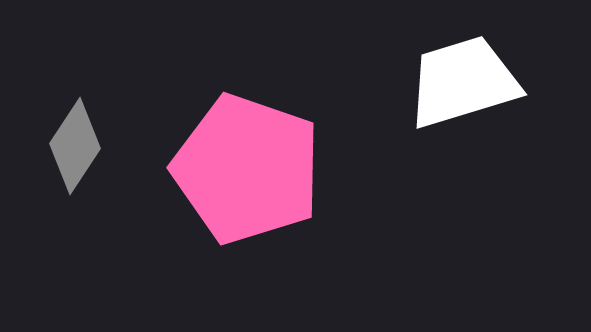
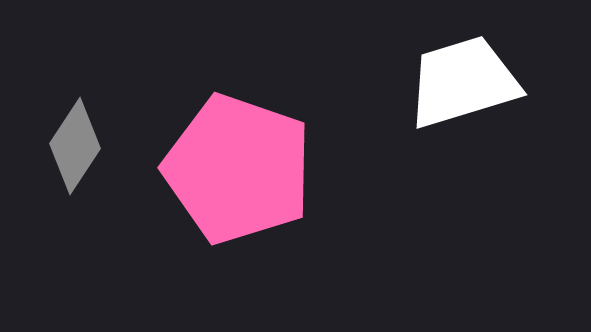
pink pentagon: moved 9 px left
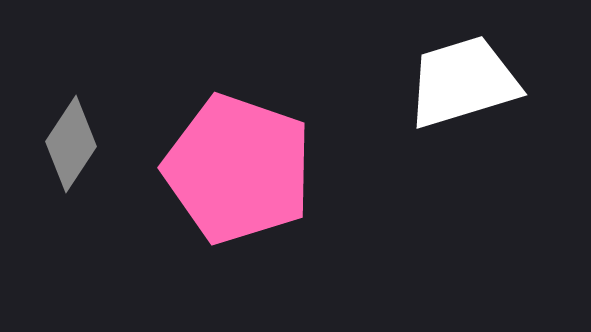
gray diamond: moved 4 px left, 2 px up
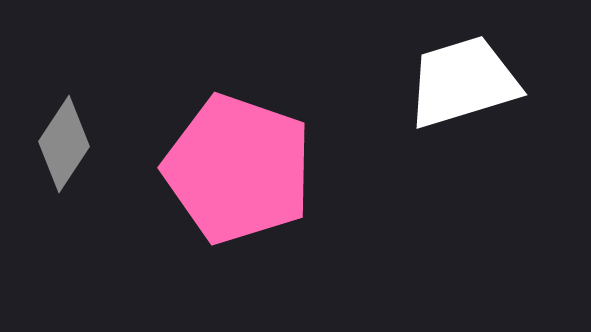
gray diamond: moved 7 px left
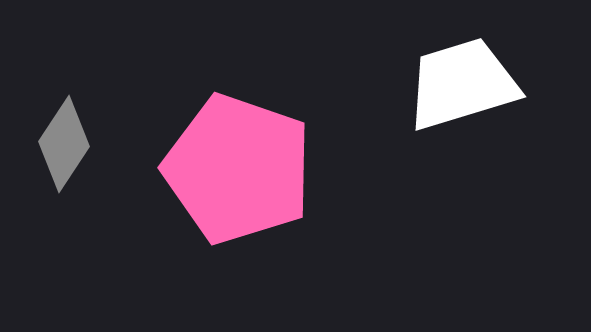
white trapezoid: moved 1 px left, 2 px down
